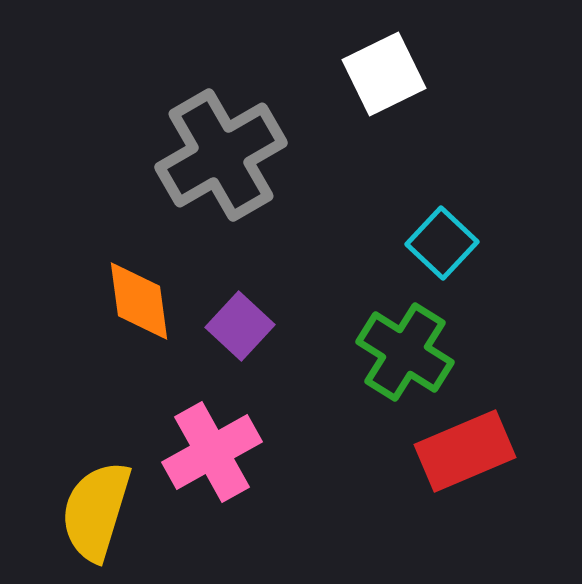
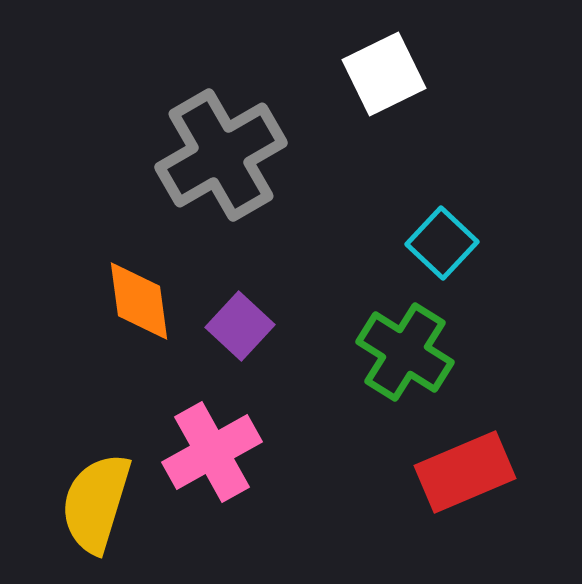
red rectangle: moved 21 px down
yellow semicircle: moved 8 px up
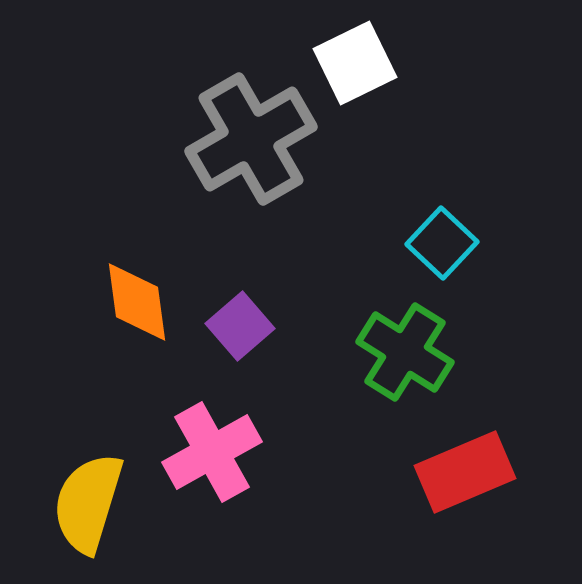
white square: moved 29 px left, 11 px up
gray cross: moved 30 px right, 16 px up
orange diamond: moved 2 px left, 1 px down
purple square: rotated 6 degrees clockwise
yellow semicircle: moved 8 px left
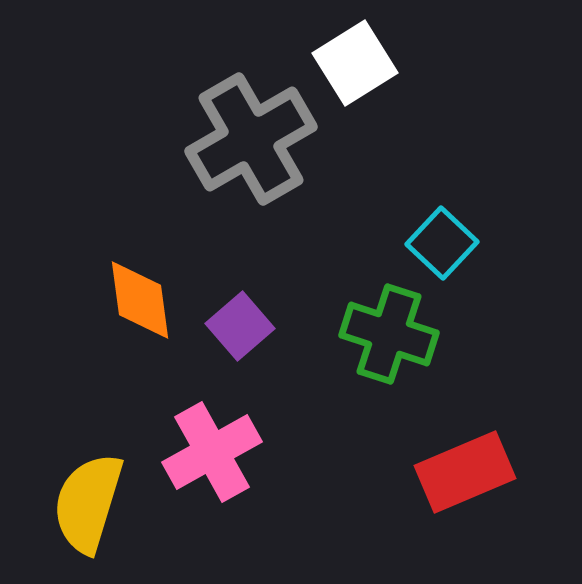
white square: rotated 6 degrees counterclockwise
orange diamond: moved 3 px right, 2 px up
green cross: moved 16 px left, 18 px up; rotated 14 degrees counterclockwise
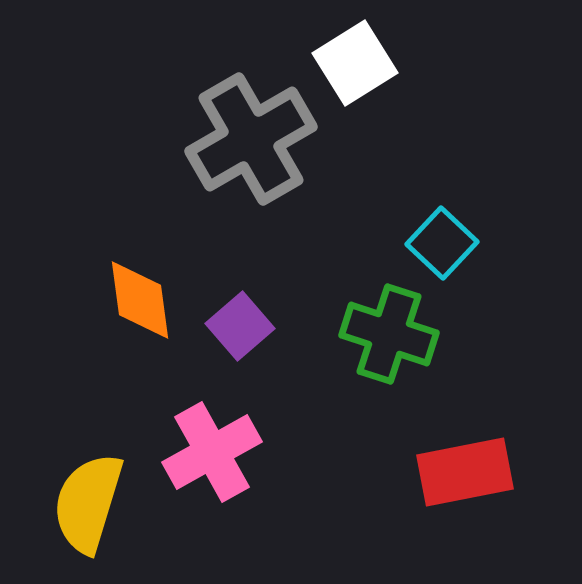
red rectangle: rotated 12 degrees clockwise
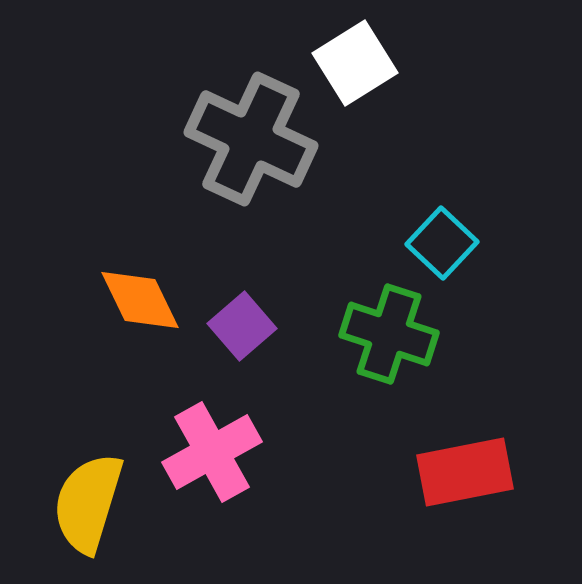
gray cross: rotated 35 degrees counterclockwise
orange diamond: rotated 18 degrees counterclockwise
purple square: moved 2 px right
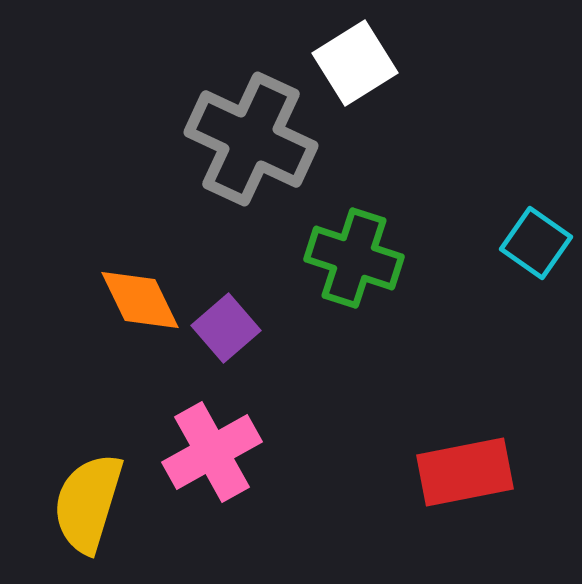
cyan square: moved 94 px right; rotated 8 degrees counterclockwise
purple square: moved 16 px left, 2 px down
green cross: moved 35 px left, 76 px up
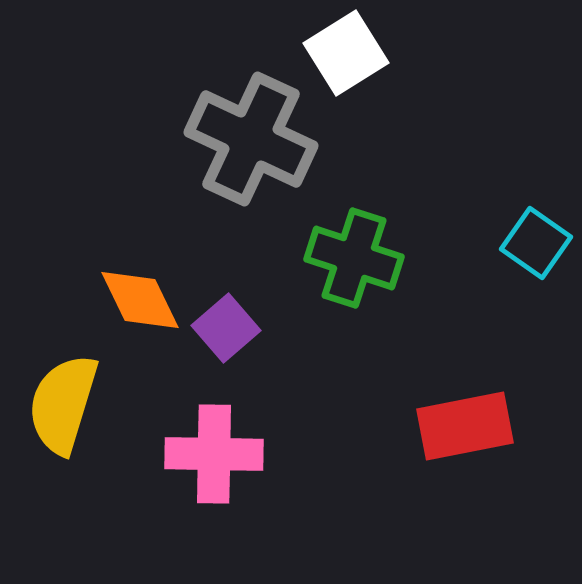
white square: moved 9 px left, 10 px up
pink cross: moved 2 px right, 2 px down; rotated 30 degrees clockwise
red rectangle: moved 46 px up
yellow semicircle: moved 25 px left, 99 px up
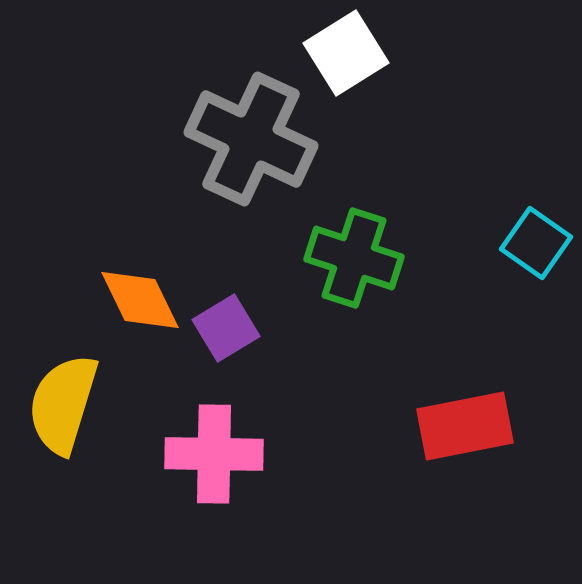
purple square: rotated 10 degrees clockwise
